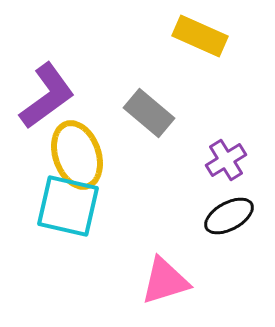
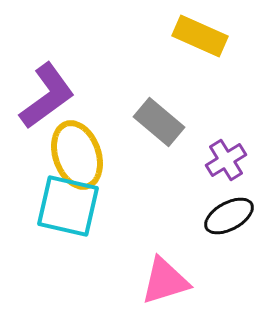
gray rectangle: moved 10 px right, 9 px down
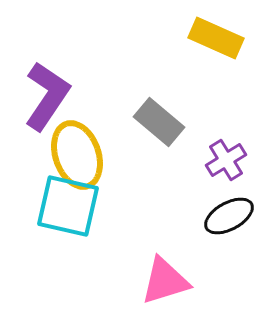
yellow rectangle: moved 16 px right, 2 px down
purple L-shape: rotated 20 degrees counterclockwise
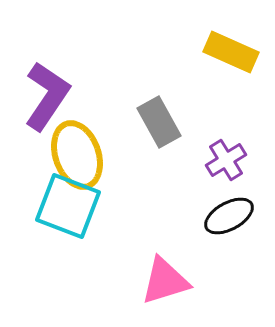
yellow rectangle: moved 15 px right, 14 px down
gray rectangle: rotated 21 degrees clockwise
cyan square: rotated 8 degrees clockwise
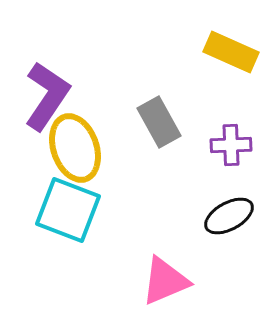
yellow ellipse: moved 2 px left, 7 px up
purple cross: moved 5 px right, 15 px up; rotated 30 degrees clockwise
cyan square: moved 4 px down
pink triangle: rotated 6 degrees counterclockwise
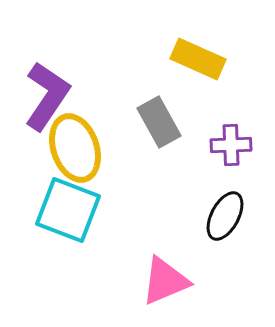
yellow rectangle: moved 33 px left, 7 px down
black ellipse: moved 4 px left; rotated 33 degrees counterclockwise
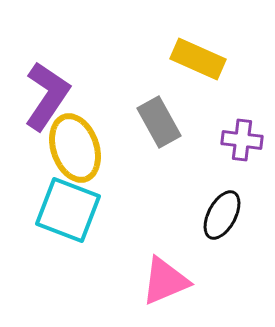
purple cross: moved 11 px right, 5 px up; rotated 9 degrees clockwise
black ellipse: moved 3 px left, 1 px up
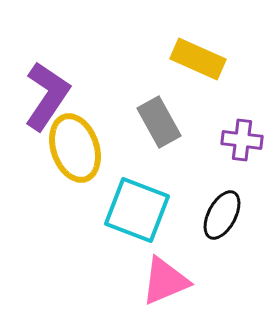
cyan square: moved 69 px right
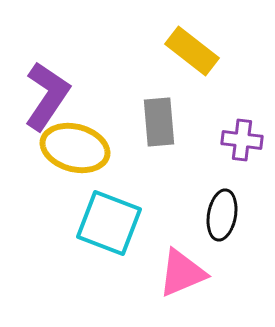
yellow rectangle: moved 6 px left, 8 px up; rotated 14 degrees clockwise
gray rectangle: rotated 24 degrees clockwise
yellow ellipse: rotated 56 degrees counterclockwise
cyan square: moved 28 px left, 13 px down
black ellipse: rotated 18 degrees counterclockwise
pink triangle: moved 17 px right, 8 px up
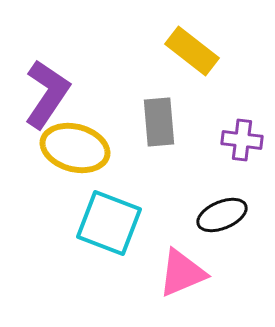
purple L-shape: moved 2 px up
black ellipse: rotated 57 degrees clockwise
